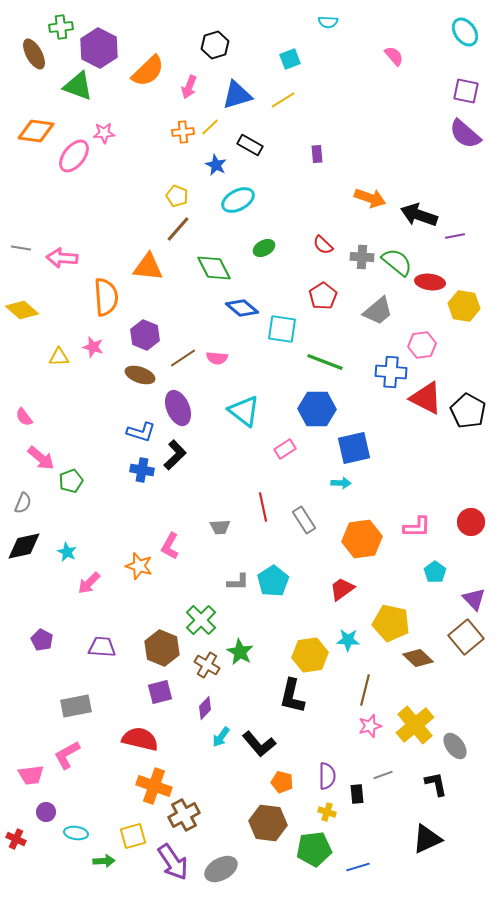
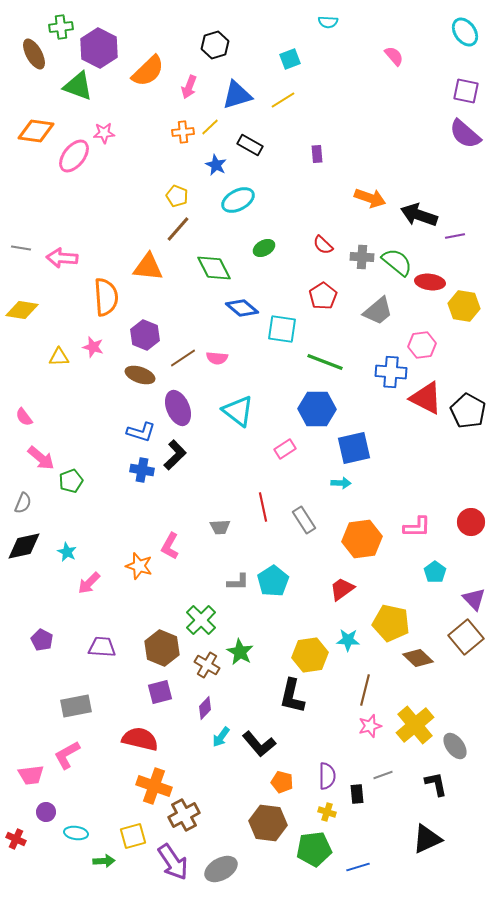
yellow diamond at (22, 310): rotated 32 degrees counterclockwise
cyan triangle at (244, 411): moved 6 px left
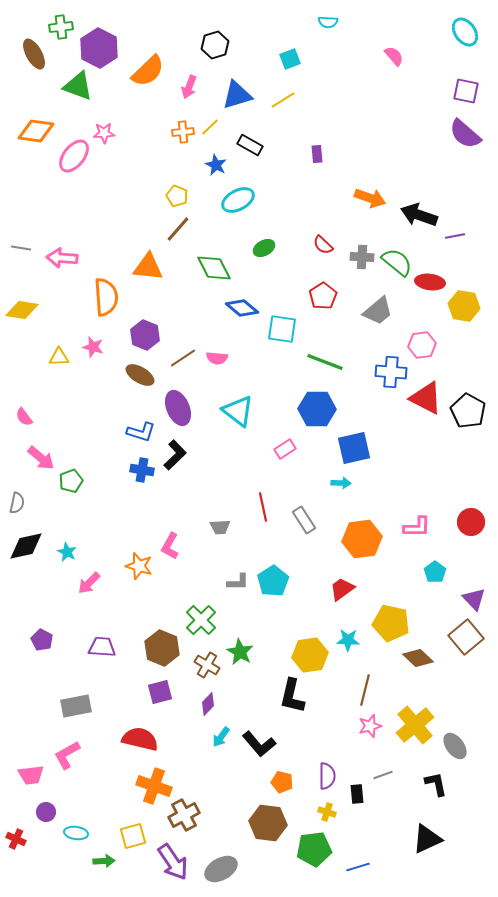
brown ellipse at (140, 375): rotated 12 degrees clockwise
gray semicircle at (23, 503): moved 6 px left; rotated 10 degrees counterclockwise
black diamond at (24, 546): moved 2 px right
purple diamond at (205, 708): moved 3 px right, 4 px up
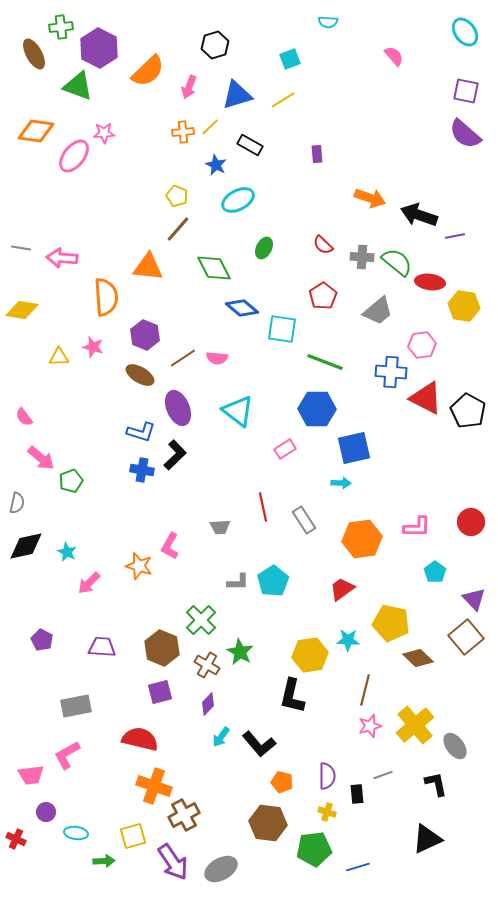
green ellipse at (264, 248): rotated 35 degrees counterclockwise
